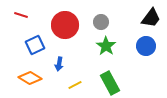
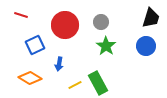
black trapezoid: rotated 20 degrees counterclockwise
green rectangle: moved 12 px left
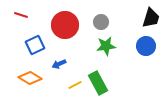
green star: rotated 30 degrees clockwise
blue arrow: rotated 56 degrees clockwise
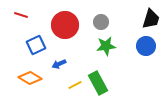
black trapezoid: moved 1 px down
blue square: moved 1 px right
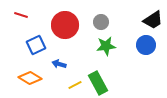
black trapezoid: moved 2 px right, 1 px down; rotated 40 degrees clockwise
blue circle: moved 1 px up
blue arrow: rotated 40 degrees clockwise
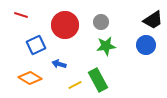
green rectangle: moved 3 px up
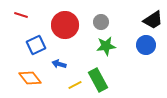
orange diamond: rotated 20 degrees clockwise
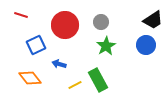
green star: rotated 24 degrees counterclockwise
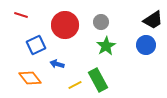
blue arrow: moved 2 px left
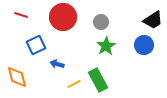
red circle: moved 2 px left, 8 px up
blue circle: moved 2 px left
orange diamond: moved 13 px left, 1 px up; rotated 25 degrees clockwise
yellow line: moved 1 px left, 1 px up
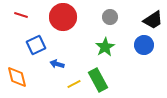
gray circle: moved 9 px right, 5 px up
green star: moved 1 px left, 1 px down
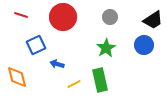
green star: moved 1 px right, 1 px down
green rectangle: moved 2 px right; rotated 15 degrees clockwise
